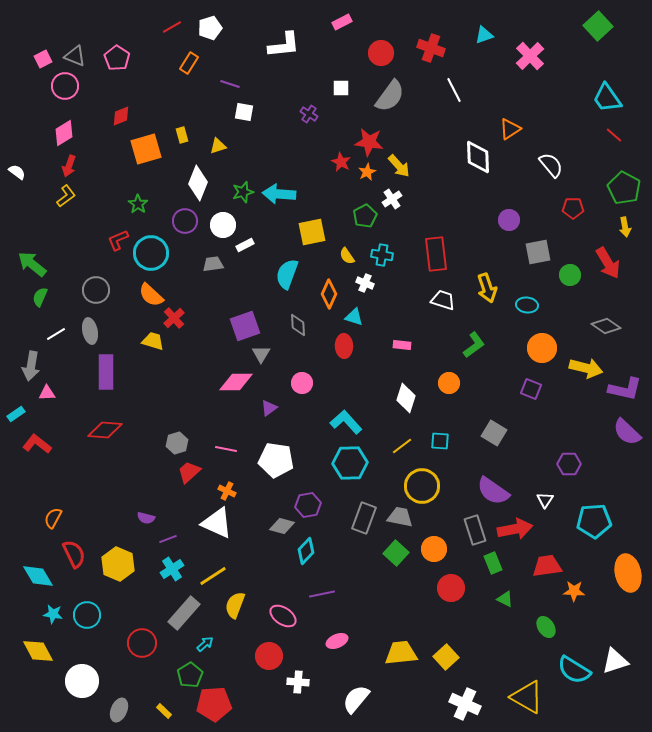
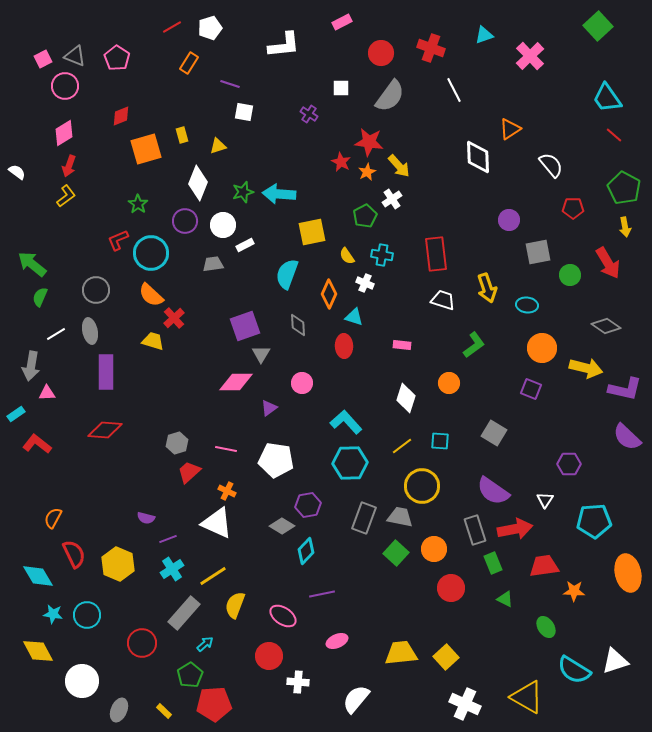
purple semicircle at (627, 432): moved 5 px down
gray diamond at (282, 526): rotated 15 degrees clockwise
red trapezoid at (547, 566): moved 3 px left
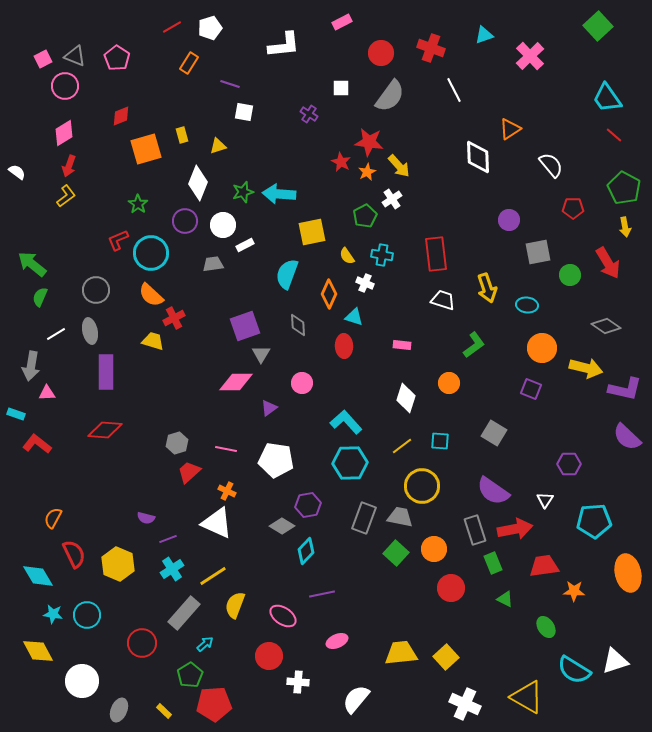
red cross at (174, 318): rotated 15 degrees clockwise
cyan rectangle at (16, 414): rotated 54 degrees clockwise
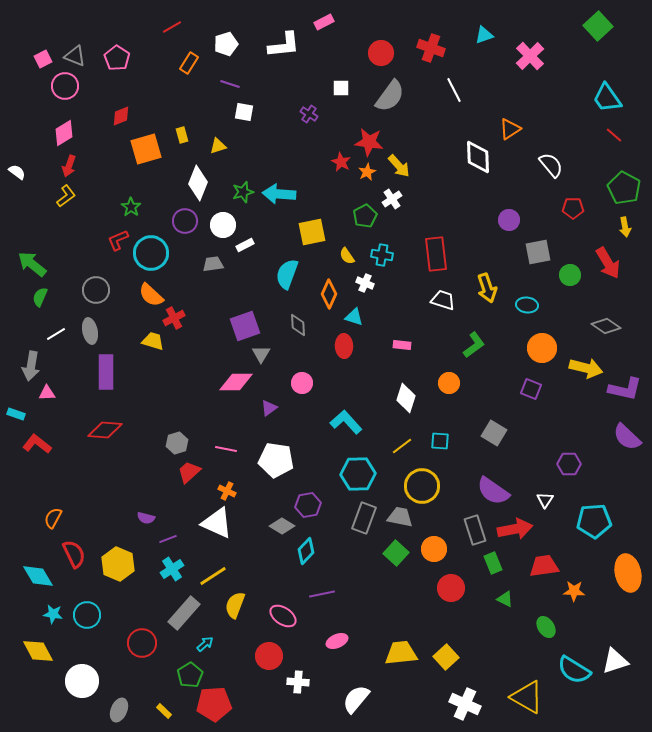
pink rectangle at (342, 22): moved 18 px left
white pentagon at (210, 28): moved 16 px right, 16 px down
green star at (138, 204): moved 7 px left, 3 px down
cyan hexagon at (350, 463): moved 8 px right, 11 px down
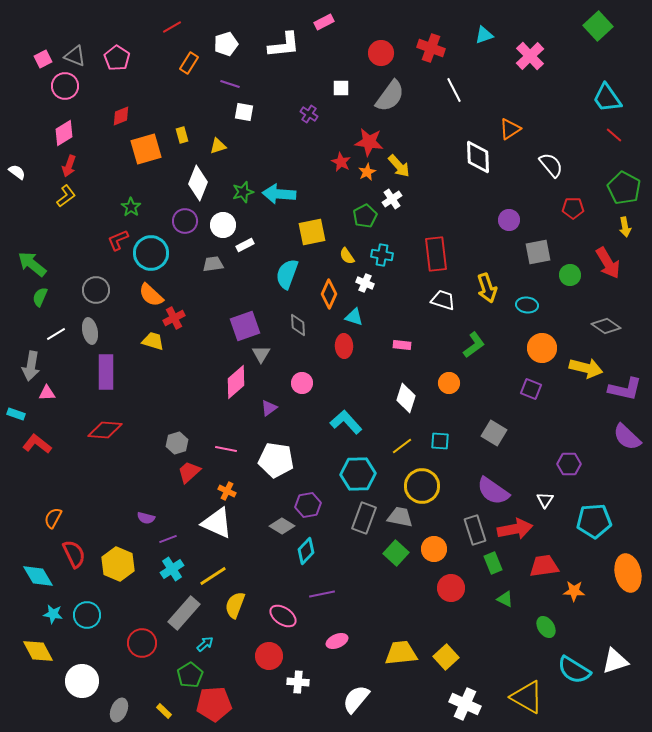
pink diamond at (236, 382): rotated 40 degrees counterclockwise
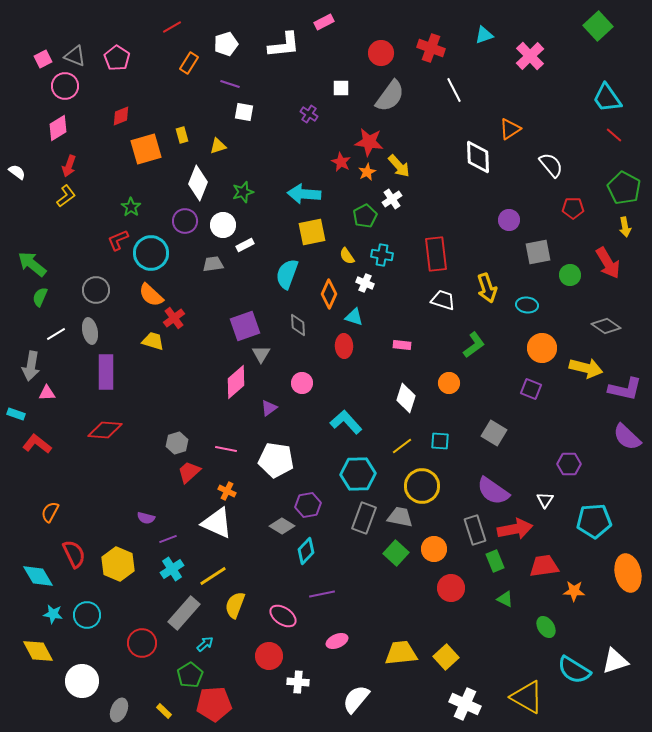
pink diamond at (64, 133): moved 6 px left, 5 px up
cyan arrow at (279, 194): moved 25 px right
red cross at (174, 318): rotated 10 degrees counterclockwise
orange semicircle at (53, 518): moved 3 px left, 6 px up
green rectangle at (493, 563): moved 2 px right, 2 px up
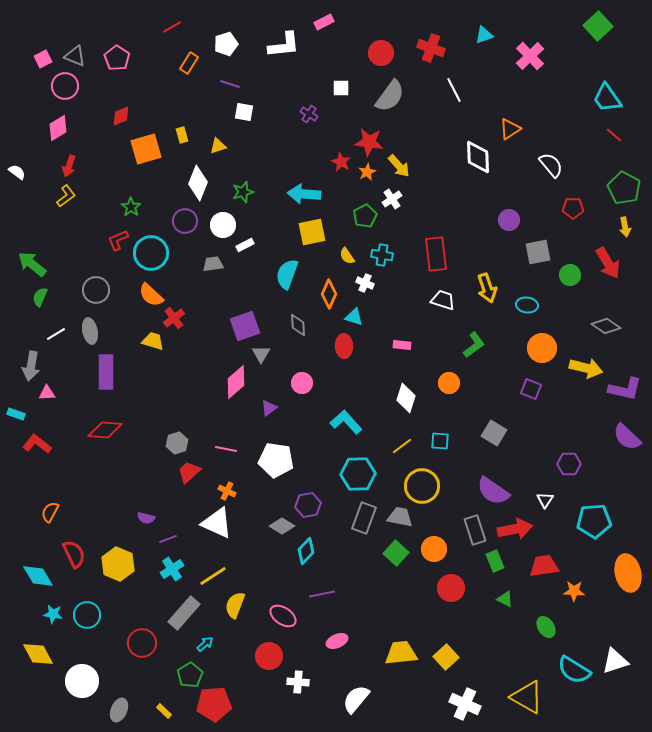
yellow diamond at (38, 651): moved 3 px down
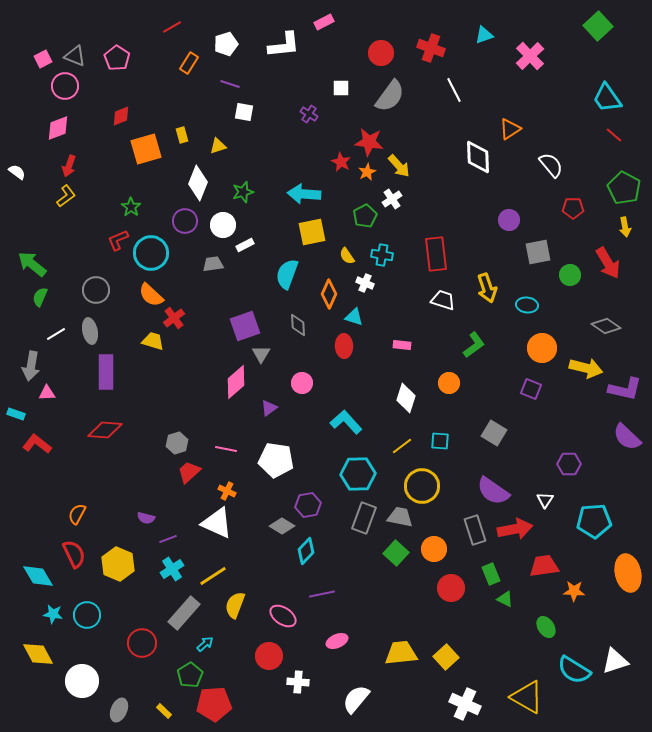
pink diamond at (58, 128): rotated 12 degrees clockwise
orange semicircle at (50, 512): moved 27 px right, 2 px down
green rectangle at (495, 561): moved 4 px left, 13 px down
